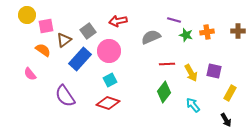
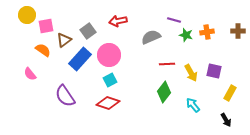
pink circle: moved 4 px down
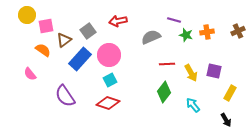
brown cross: rotated 24 degrees counterclockwise
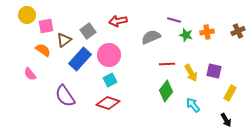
green diamond: moved 2 px right, 1 px up
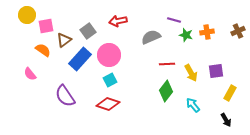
purple square: moved 2 px right; rotated 21 degrees counterclockwise
red diamond: moved 1 px down
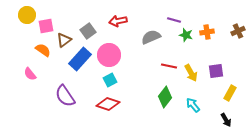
red line: moved 2 px right, 2 px down; rotated 14 degrees clockwise
green diamond: moved 1 px left, 6 px down
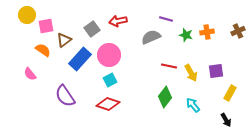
purple line: moved 8 px left, 1 px up
gray square: moved 4 px right, 2 px up
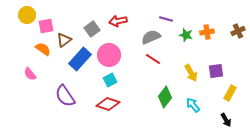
orange semicircle: moved 1 px up
red line: moved 16 px left, 7 px up; rotated 21 degrees clockwise
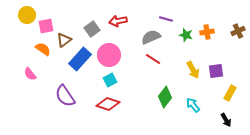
yellow arrow: moved 2 px right, 3 px up
